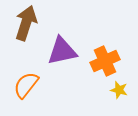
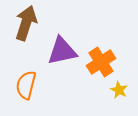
orange cross: moved 4 px left, 1 px down; rotated 8 degrees counterclockwise
orange semicircle: rotated 24 degrees counterclockwise
yellow star: rotated 12 degrees clockwise
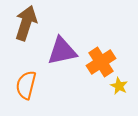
yellow star: moved 4 px up
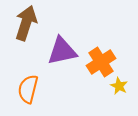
orange semicircle: moved 2 px right, 4 px down
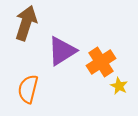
purple triangle: rotated 20 degrees counterclockwise
